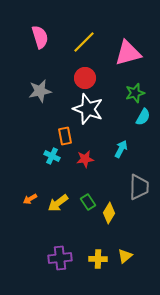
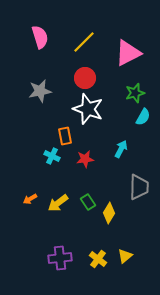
pink triangle: rotated 12 degrees counterclockwise
yellow cross: rotated 36 degrees clockwise
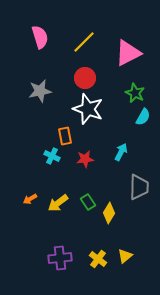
green star: rotated 30 degrees counterclockwise
cyan arrow: moved 3 px down
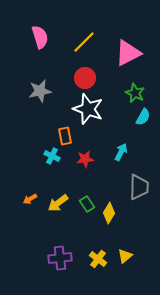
green rectangle: moved 1 px left, 2 px down
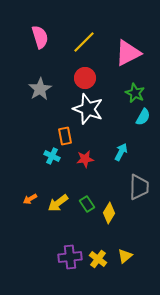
gray star: moved 2 px up; rotated 20 degrees counterclockwise
purple cross: moved 10 px right, 1 px up
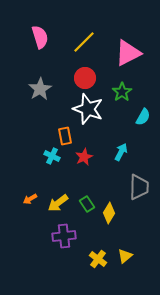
green star: moved 13 px left, 1 px up; rotated 12 degrees clockwise
red star: moved 1 px left, 2 px up; rotated 18 degrees counterclockwise
purple cross: moved 6 px left, 21 px up
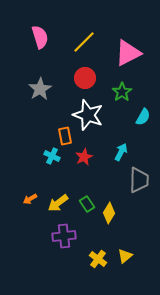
white star: moved 6 px down
gray trapezoid: moved 7 px up
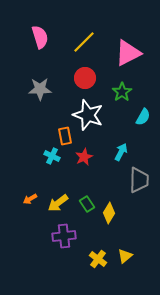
gray star: rotated 30 degrees clockwise
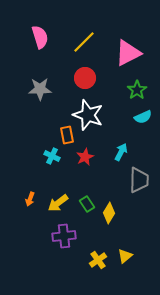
green star: moved 15 px right, 2 px up
cyan semicircle: rotated 36 degrees clockwise
orange rectangle: moved 2 px right, 1 px up
red star: moved 1 px right
orange arrow: rotated 40 degrees counterclockwise
yellow cross: moved 1 px down; rotated 18 degrees clockwise
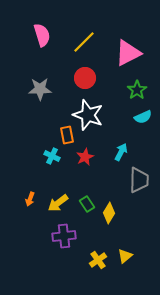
pink semicircle: moved 2 px right, 2 px up
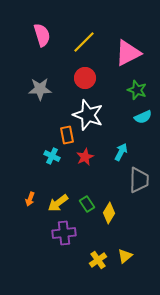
green star: rotated 18 degrees counterclockwise
purple cross: moved 3 px up
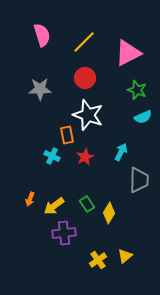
yellow arrow: moved 4 px left, 3 px down
